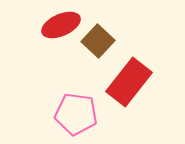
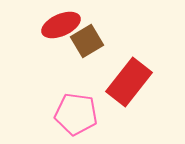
brown square: moved 11 px left; rotated 16 degrees clockwise
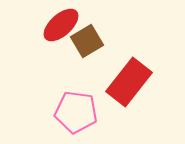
red ellipse: rotated 18 degrees counterclockwise
pink pentagon: moved 2 px up
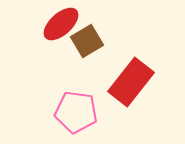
red ellipse: moved 1 px up
red rectangle: moved 2 px right
